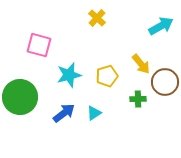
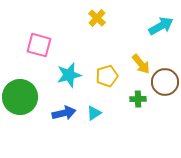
blue arrow: rotated 25 degrees clockwise
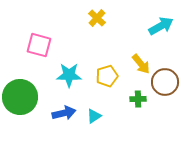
cyan star: rotated 15 degrees clockwise
cyan triangle: moved 3 px down
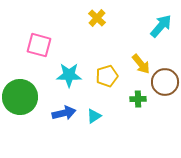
cyan arrow: rotated 20 degrees counterclockwise
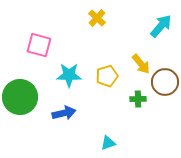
cyan triangle: moved 14 px right, 27 px down; rotated 14 degrees clockwise
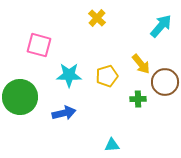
cyan triangle: moved 4 px right, 2 px down; rotated 14 degrees clockwise
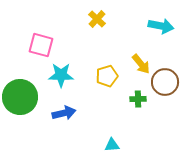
yellow cross: moved 1 px down
cyan arrow: rotated 60 degrees clockwise
pink square: moved 2 px right
cyan star: moved 8 px left
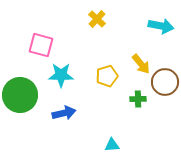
green circle: moved 2 px up
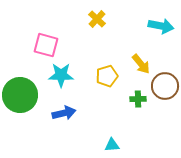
pink square: moved 5 px right
brown circle: moved 4 px down
